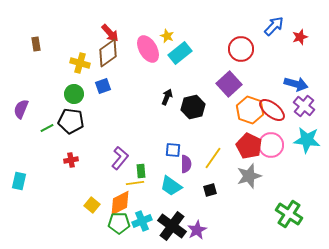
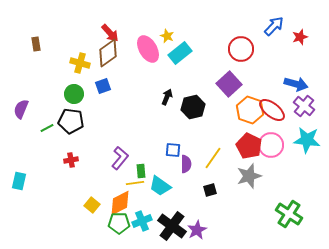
cyan trapezoid at (171, 186): moved 11 px left
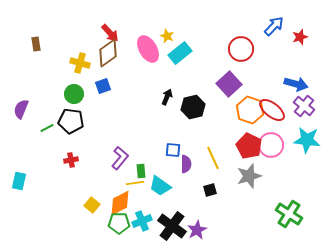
yellow line at (213, 158): rotated 60 degrees counterclockwise
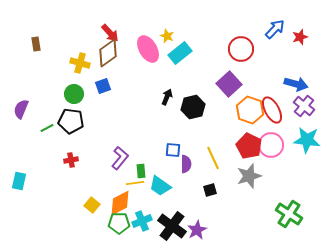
blue arrow at (274, 26): moved 1 px right, 3 px down
red ellipse at (272, 110): rotated 24 degrees clockwise
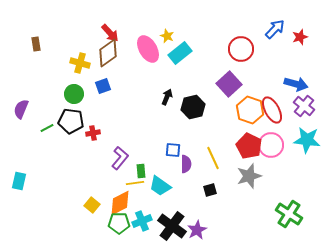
red cross at (71, 160): moved 22 px right, 27 px up
